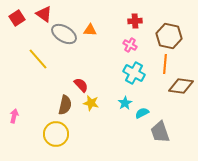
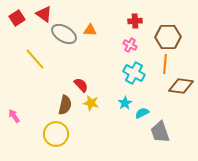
brown hexagon: moved 1 px left, 1 px down; rotated 15 degrees counterclockwise
yellow line: moved 3 px left
pink arrow: rotated 48 degrees counterclockwise
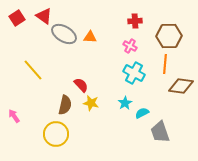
red triangle: moved 2 px down
orange triangle: moved 7 px down
brown hexagon: moved 1 px right, 1 px up
pink cross: moved 1 px down
yellow line: moved 2 px left, 11 px down
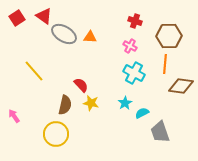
red cross: rotated 24 degrees clockwise
yellow line: moved 1 px right, 1 px down
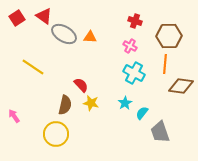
yellow line: moved 1 px left, 4 px up; rotated 15 degrees counterclockwise
cyan semicircle: rotated 24 degrees counterclockwise
